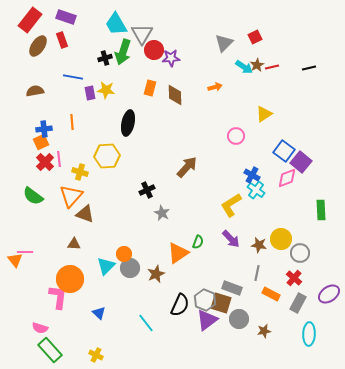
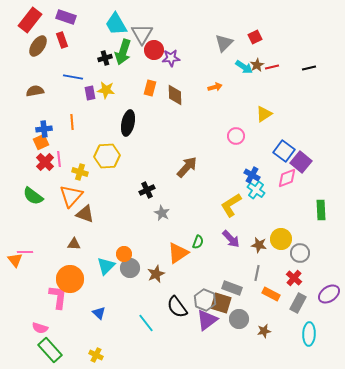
black semicircle at (180, 305): moved 3 px left, 2 px down; rotated 120 degrees clockwise
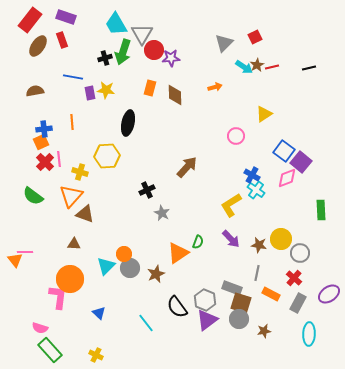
brown square at (221, 303): moved 20 px right
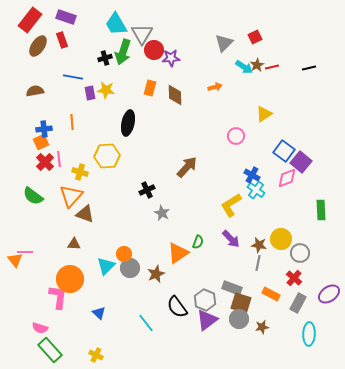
gray line at (257, 273): moved 1 px right, 10 px up
brown star at (264, 331): moved 2 px left, 4 px up
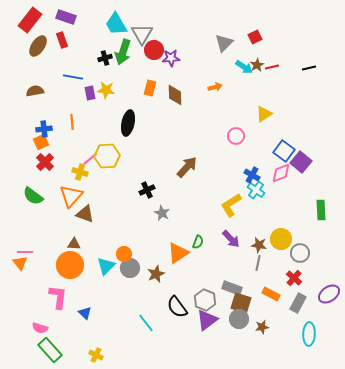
pink line at (59, 159): moved 31 px right; rotated 56 degrees clockwise
pink diamond at (287, 178): moved 6 px left, 5 px up
orange triangle at (15, 260): moved 5 px right, 3 px down
orange circle at (70, 279): moved 14 px up
blue triangle at (99, 313): moved 14 px left
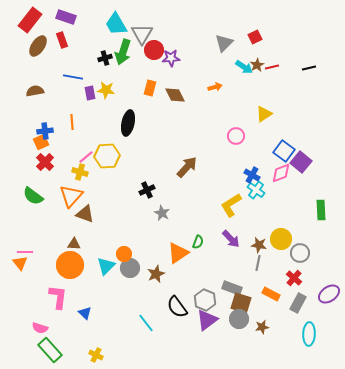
brown diamond at (175, 95): rotated 25 degrees counterclockwise
blue cross at (44, 129): moved 1 px right, 2 px down
pink line at (90, 159): moved 4 px left, 2 px up
